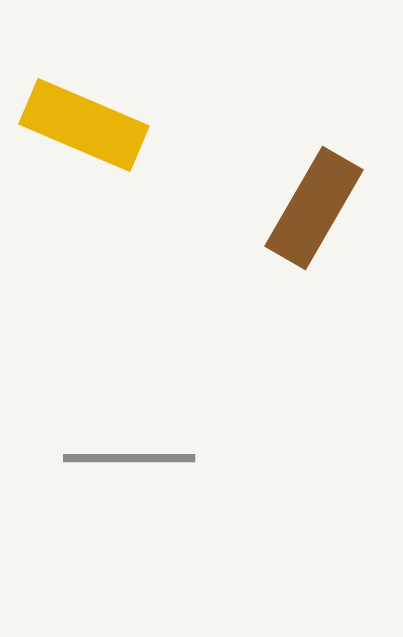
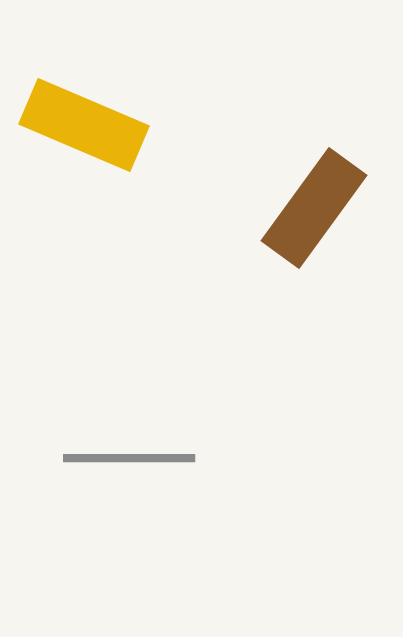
brown rectangle: rotated 6 degrees clockwise
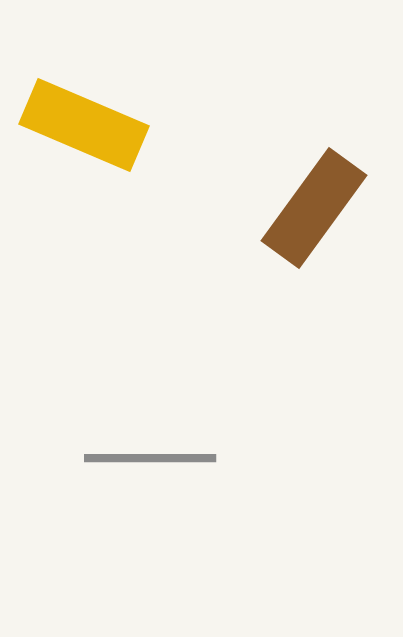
gray line: moved 21 px right
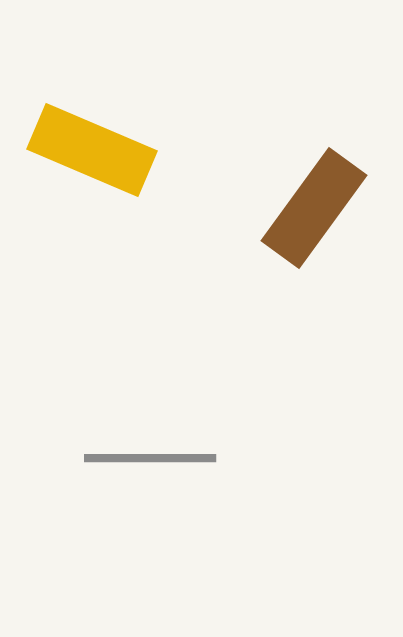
yellow rectangle: moved 8 px right, 25 px down
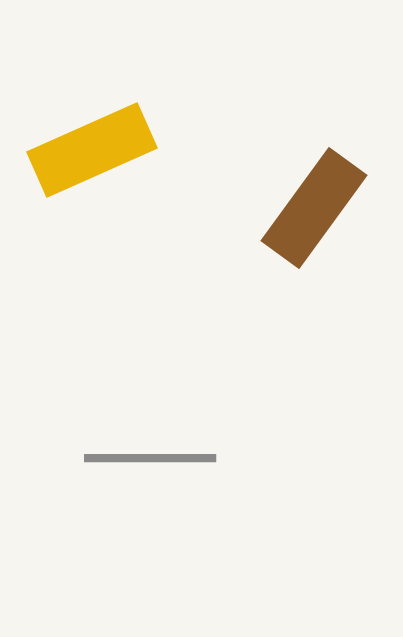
yellow rectangle: rotated 47 degrees counterclockwise
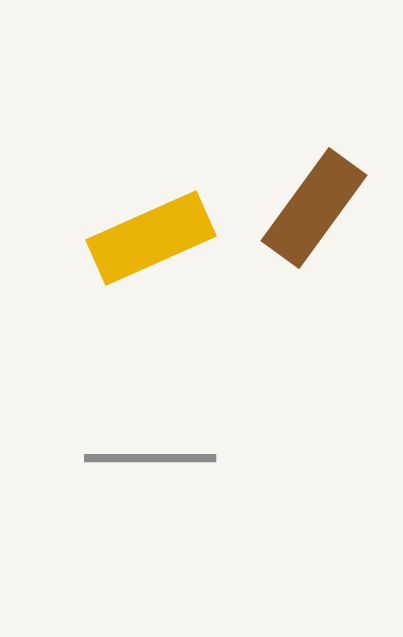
yellow rectangle: moved 59 px right, 88 px down
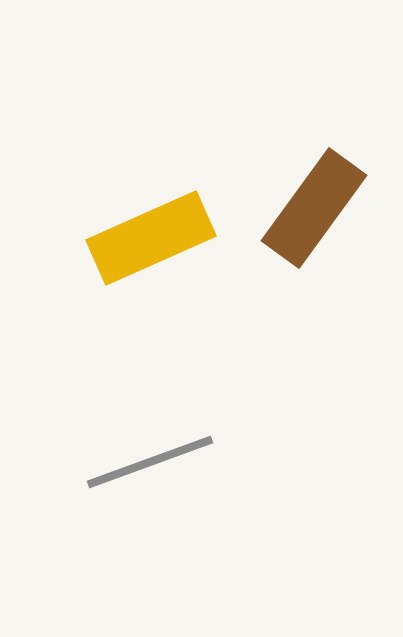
gray line: moved 4 px down; rotated 20 degrees counterclockwise
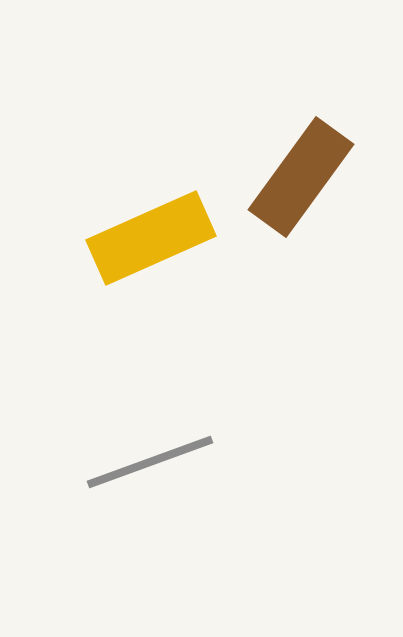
brown rectangle: moved 13 px left, 31 px up
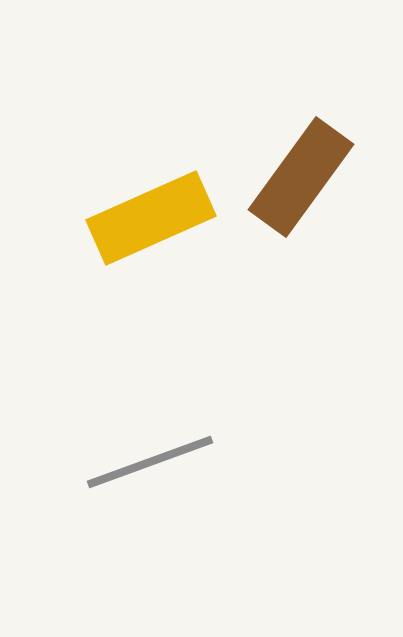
yellow rectangle: moved 20 px up
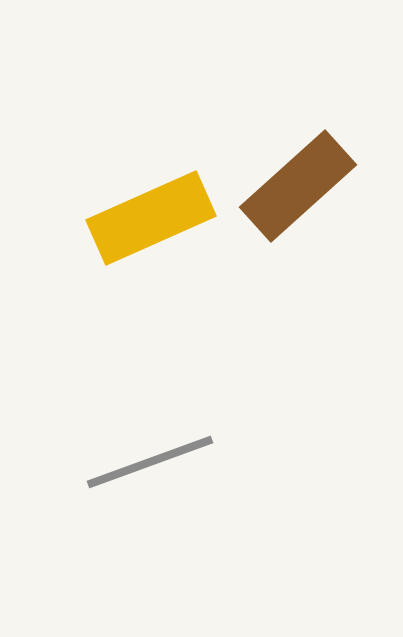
brown rectangle: moved 3 px left, 9 px down; rotated 12 degrees clockwise
